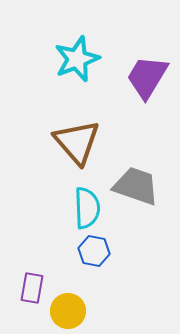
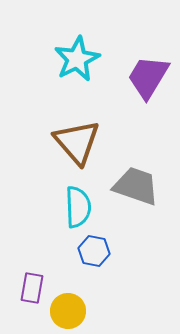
cyan star: rotated 6 degrees counterclockwise
purple trapezoid: moved 1 px right
cyan semicircle: moved 9 px left, 1 px up
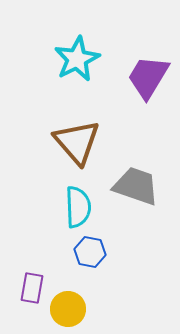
blue hexagon: moved 4 px left, 1 px down
yellow circle: moved 2 px up
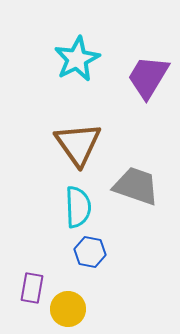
brown triangle: moved 1 px right, 2 px down; rotated 6 degrees clockwise
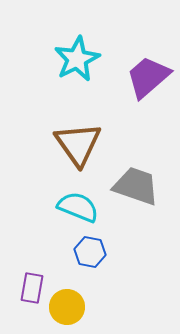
purple trapezoid: rotated 18 degrees clockwise
cyan semicircle: rotated 66 degrees counterclockwise
yellow circle: moved 1 px left, 2 px up
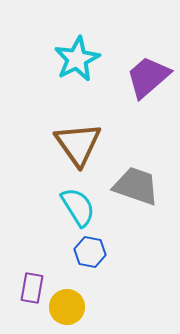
cyan semicircle: rotated 36 degrees clockwise
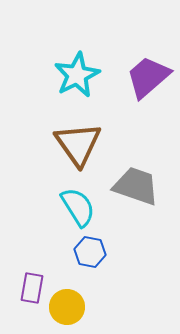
cyan star: moved 16 px down
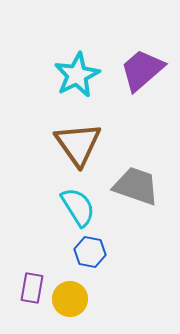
purple trapezoid: moved 6 px left, 7 px up
yellow circle: moved 3 px right, 8 px up
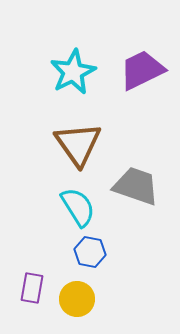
purple trapezoid: rotated 15 degrees clockwise
cyan star: moved 4 px left, 3 px up
yellow circle: moved 7 px right
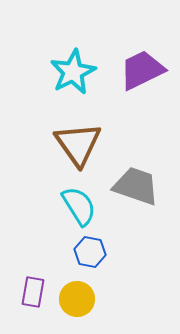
cyan semicircle: moved 1 px right, 1 px up
purple rectangle: moved 1 px right, 4 px down
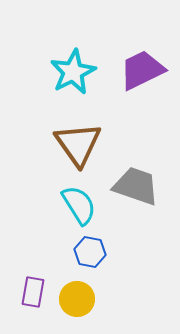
cyan semicircle: moved 1 px up
